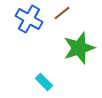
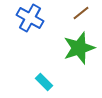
brown line: moved 19 px right
blue cross: moved 1 px right, 1 px up
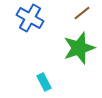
brown line: moved 1 px right
cyan rectangle: rotated 18 degrees clockwise
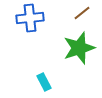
blue cross: rotated 36 degrees counterclockwise
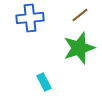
brown line: moved 2 px left, 2 px down
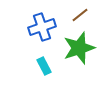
blue cross: moved 12 px right, 9 px down; rotated 12 degrees counterclockwise
cyan rectangle: moved 16 px up
